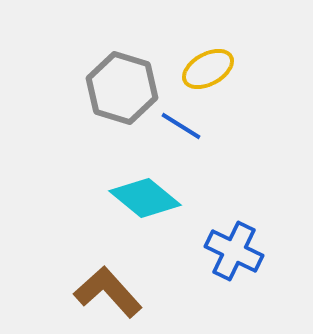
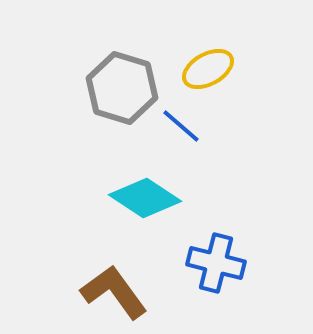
blue line: rotated 9 degrees clockwise
cyan diamond: rotated 6 degrees counterclockwise
blue cross: moved 18 px left, 12 px down; rotated 12 degrees counterclockwise
brown L-shape: moved 6 px right; rotated 6 degrees clockwise
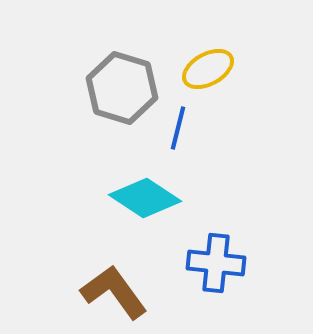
blue line: moved 3 px left, 2 px down; rotated 63 degrees clockwise
blue cross: rotated 8 degrees counterclockwise
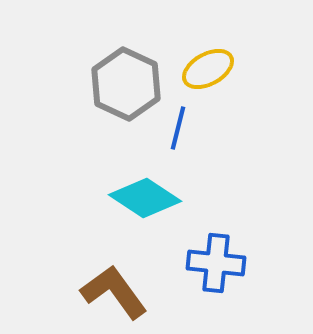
gray hexagon: moved 4 px right, 4 px up; rotated 8 degrees clockwise
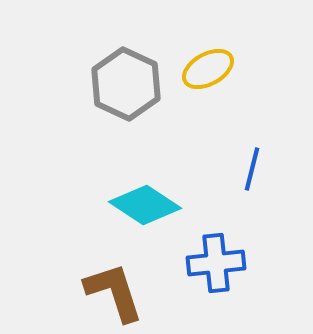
blue line: moved 74 px right, 41 px down
cyan diamond: moved 7 px down
blue cross: rotated 12 degrees counterclockwise
brown L-shape: rotated 18 degrees clockwise
